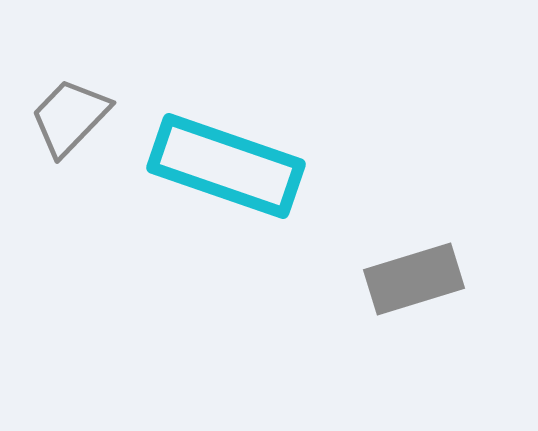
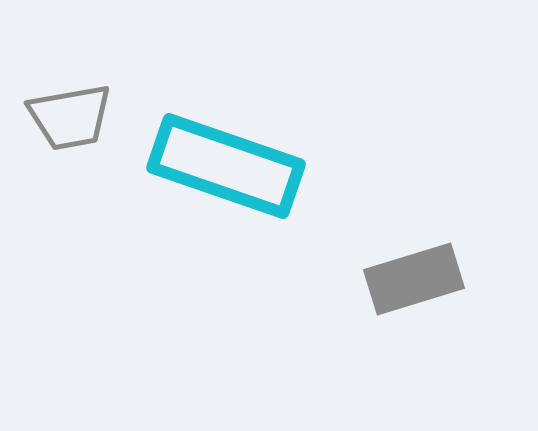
gray trapezoid: rotated 144 degrees counterclockwise
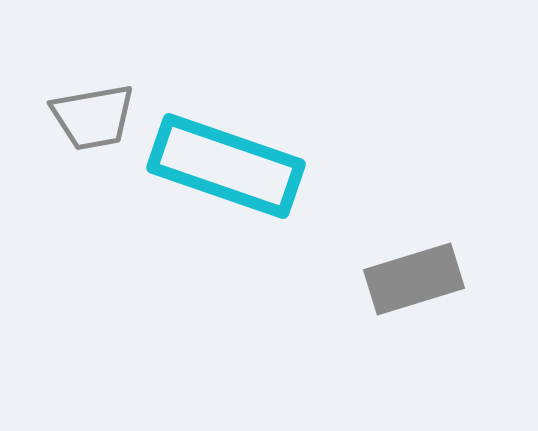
gray trapezoid: moved 23 px right
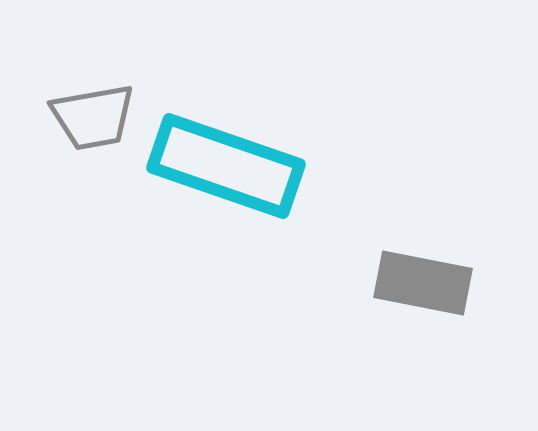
gray rectangle: moved 9 px right, 4 px down; rotated 28 degrees clockwise
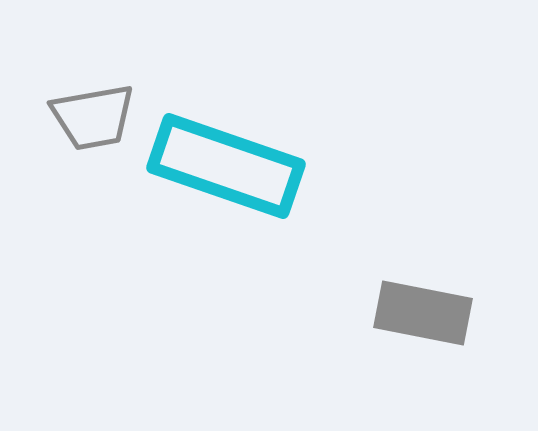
gray rectangle: moved 30 px down
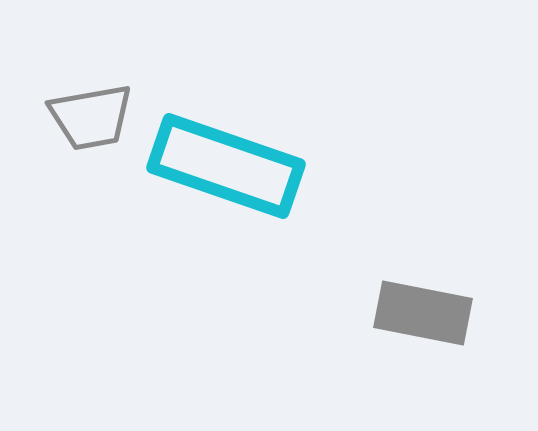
gray trapezoid: moved 2 px left
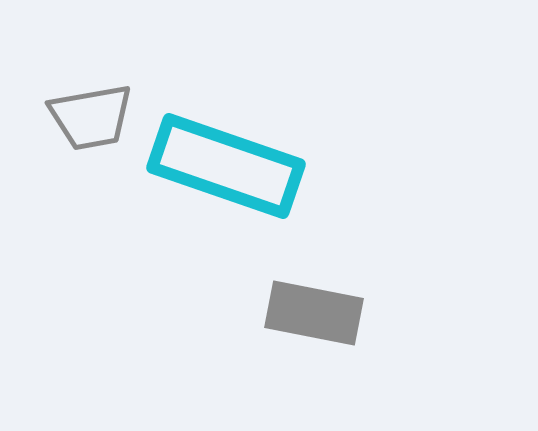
gray rectangle: moved 109 px left
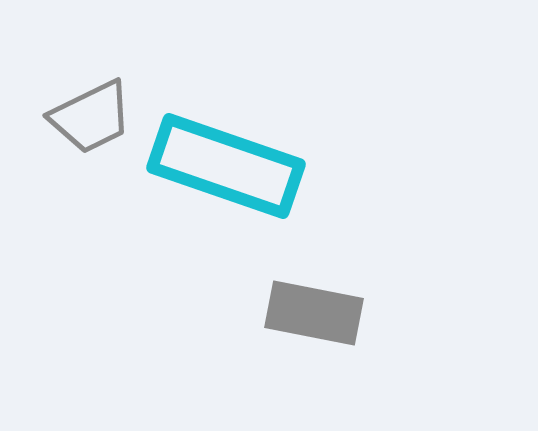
gray trapezoid: rotated 16 degrees counterclockwise
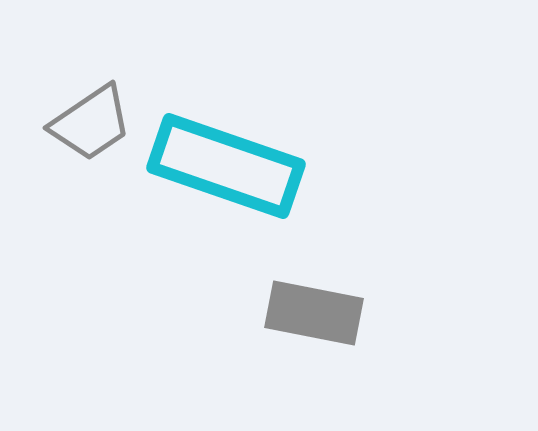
gray trapezoid: moved 6 px down; rotated 8 degrees counterclockwise
